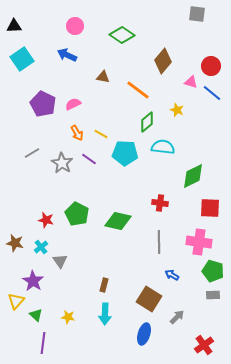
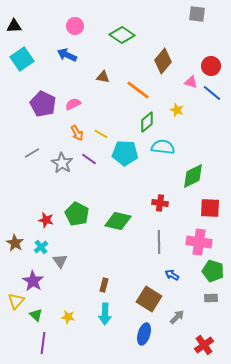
brown star at (15, 243): rotated 18 degrees clockwise
gray rectangle at (213, 295): moved 2 px left, 3 px down
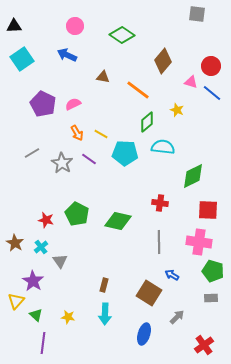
red square at (210, 208): moved 2 px left, 2 px down
brown square at (149, 299): moved 6 px up
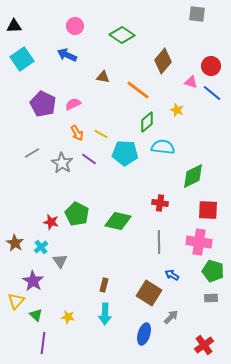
red star at (46, 220): moved 5 px right, 2 px down
gray arrow at (177, 317): moved 6 px left
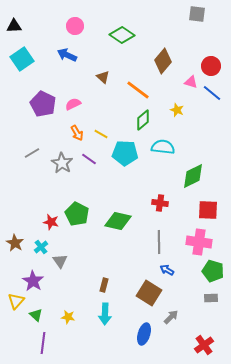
brown triangle at (103, 77): rotated 32 degrees clockwise
green diamond at (147, 122): moved 4 px left, 2 px up
blue arrow at (172, 275): moved 5 px left, 5 px up
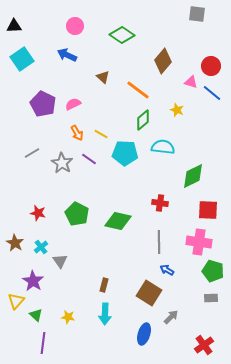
red star at (51, 222): moved 13 px left, 9 px up
